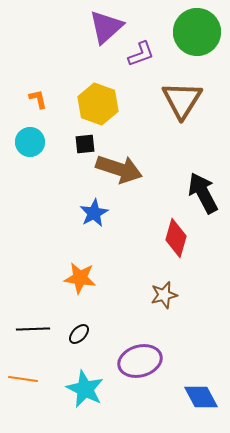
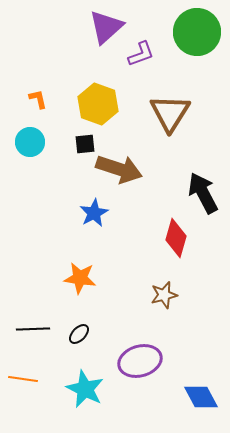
brown triangle: moved 12 px left, 13 px down
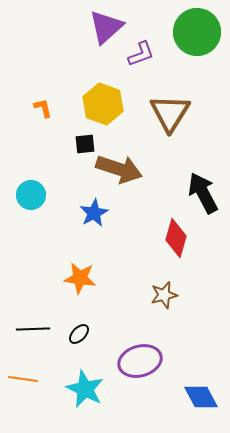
orange L-shape: moved 5 px right, 9 px down
yellow hexagon: moved 5 px right
cyan circle: moved 1 px right, 53 px down
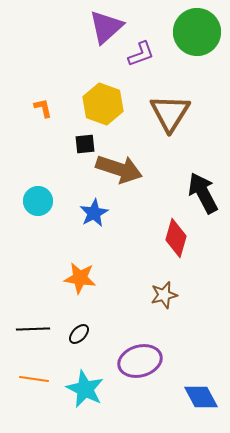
cyan circle: moved 7 px right, 6 px down
orange line: moved 11 px right
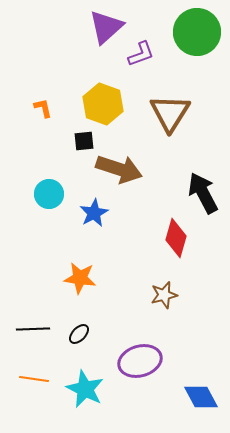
black square: moved 1 px left, 3 px up
cyan circle: moved 11 px right, 7 px up
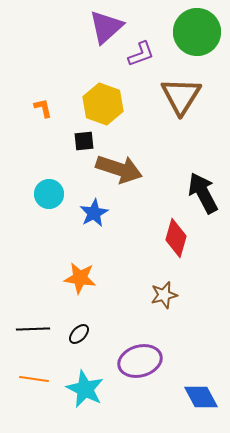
brown triangle: moved 11 px right, 17 px up
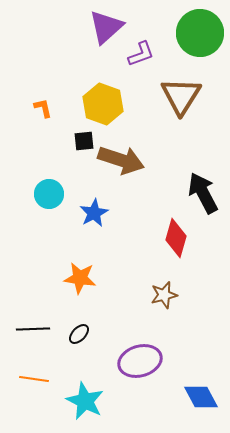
green circle: moved 3 px right, 1 px down
brown arrow: moved 2 px right, 9 px up
cyan star: moved 12 px down
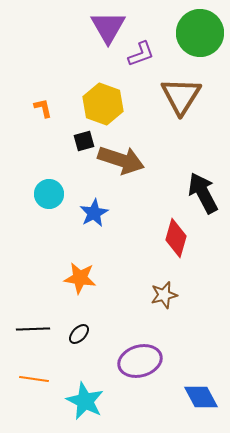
purple triangle: moved 2 px right; rotated 18 degrees counterclockwise
black square: rotated 10 degrees counterclockwise
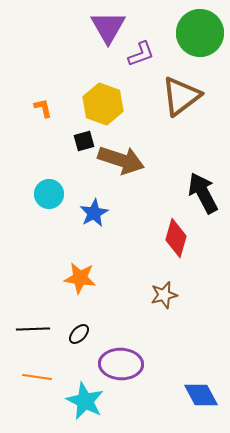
brown triangle: rotated 21 degrees clockwise
purple ellipse: moved 19 px left, 3 px down; rotated 18 degrees clockwise
orange line: moved 3 px right, 2 px up
blue diamond: moved 2 px up
